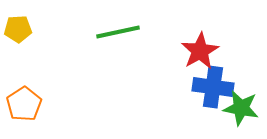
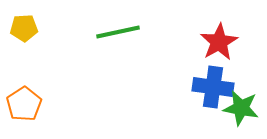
yellow pentagon: moved 6 px right, 1 px up
red star: moved 19 px right, 9 px up
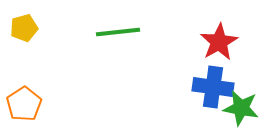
yellow pentagon: rotated 12 degrees counterclockwise
green line: rotated 6 degrees clockwise
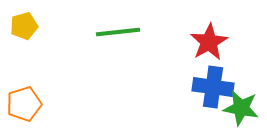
yellow pentagon: moved 2 px up
red star: moved 10 px left
orange pentagon: rotated 16 degrees clockwise
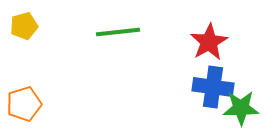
green star: rotated 12 degrees counterclockwise
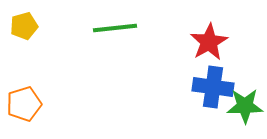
green line: moved 3 px left, 4 px up
green star: moved 4 px right, 2 px up
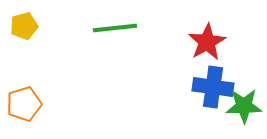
red star: moved 2 px left
green star: moved 1 px left
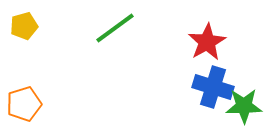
green line: rotated 30 degrees counterclockwise
blue cross: rotated 9 degrees clockwise
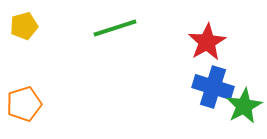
green line: rotated 18 degrees clockwise
green star: rotated 27 degrees counterclockwise
